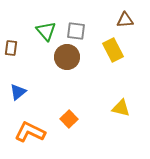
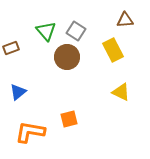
gray square: rotated 24 degrees clockwise
brown rectangle: rotated 63 degrees clockwise
yellow triangle: moved 16 px up; rotated 12 degrees clockwise
orange square: rotated 30 degrees clockwise
orange L-shape: rotated 16 degrees counterclockwise
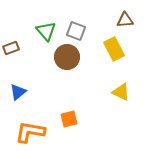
gray square: rotated 12 degrees counterclockwise
yellow rectangle: moved 1 px right, 1 px up
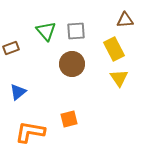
gray square: rotated 24 degrees counterclockwise
brown circle: moved 5 px right, 7 px down
yellow triangle: moved 2 px left, 14 px up; rotated 30 degrees clockwise
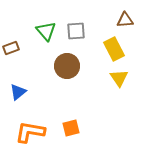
brown circle: moved 5 px left, 2 px down
orange square: moved 2 px right, 9 px down
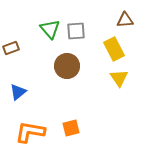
green triangle: moved 4 px right, 2 px up
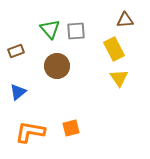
brown rectangle: moved 5 px right, 3 px down
brown circle: moved 10 px left
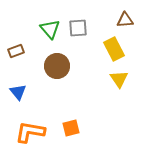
gray square: moved 2 px right, 3 px up
yellow triangle: moved 1 px down
blue triangle: rotated 30 degrees counterclockwise
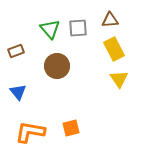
brown triangle: moved 15 px left
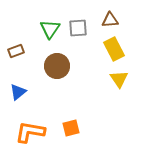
green triangle: rotated 15 degrees clockwise
blue triangle: rotated 30 degrees clockwise
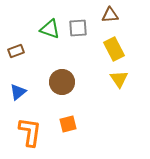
brown triangle: moved 5 px up
green triangle: rotated 45 degrees counterclockwise
brown circle: moved 5 px right, 16 px down
orange square: moved 3 px left, 4 px up
orange L-shape: rotated 88 degrees clockwise
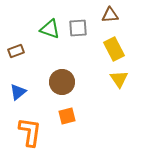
orange square: moved 1 px left, 8 px up
